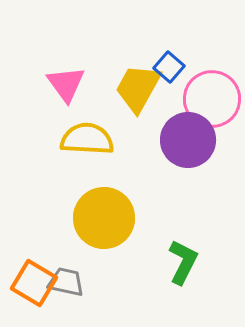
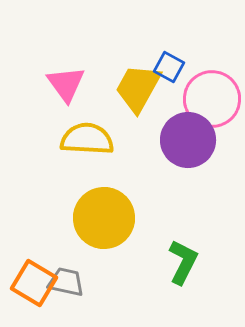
blue square: rotated 12 degrees counterclockwise
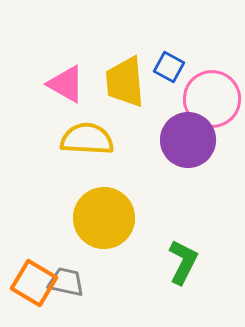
pink triangle: rotated 24 degrees counterclockwise
yellow trapezoid: moved 13 px left, 6 px up; rotated 34 degrees counterclockwise
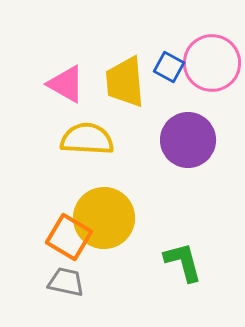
pink circle: moved 36 px up
green L-shape: rotated 42 degrees counterclockwise
orange square: moved 35 px right, 46 px up
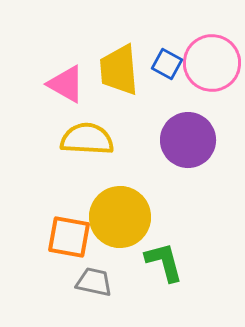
blue square: moved 2 px left, 3 px up
yellow trapezoid: moved 6 px left, 12 px up
yellow circle: moved 16 px right, 1 px up
orange square: rotated 21 degrees counterclockwise
green L-shape: moved 19 px left
gray trapezoid: moved 28 px right
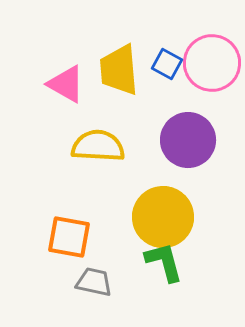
yellow semicircle: moved 11 px right, 7 px down
yellow circle: moved 43 px right
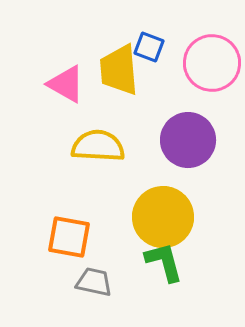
blue square: moved 18 px left, 17 px up; rotated 8 degrees counterclockwise
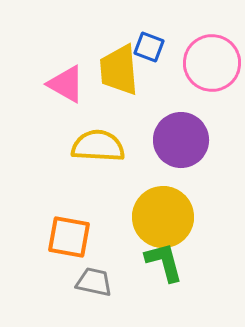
purple circle: moved 7 px left
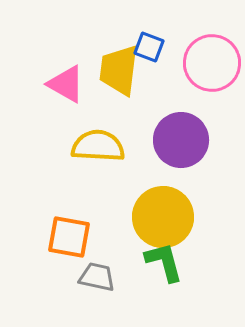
yellow trapezoid: rotated 12 degrees clockwise
gray trapezoid: moved 3 px right, 5 px up
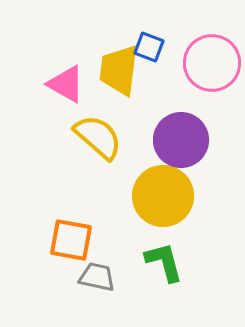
yellow semicircle: moved 9 px up; rotated 38 degrees clockwise
yellow circle: moved 21 px up
orange square: moved 2 px right, 3 px down
